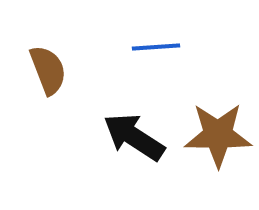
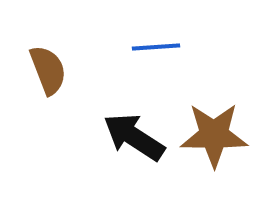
brown star: moved 4 px left
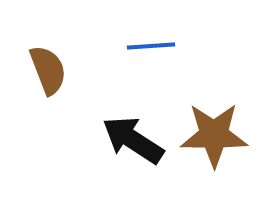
blue line: moved 5 px left, 1 px up
black arrow: moved 1 px left, 3 px down
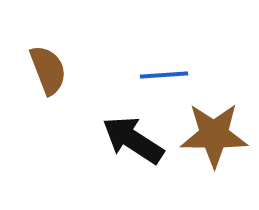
blue line: moved 13 px right, 29 px down
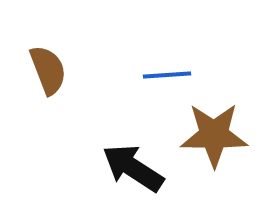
blue line: moved 3 px right
black arrow: moved 28 px down
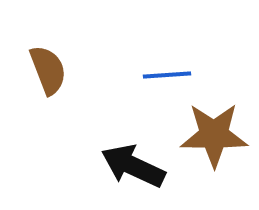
black arrow: moved 2 px up; rotated 8 degrees counterclockwise
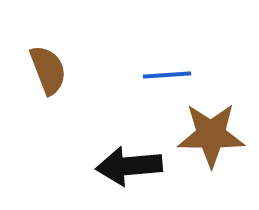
brown star: moved 3 px left
black arrow: moved 4 px left; rotated 30 degrees counterclockwise
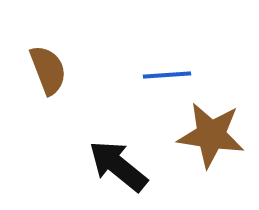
brown star: rotated 8 degrees clockwise
black arrow: moved 11 px left; rotated 44 degrees clockwise
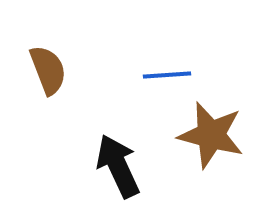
brown star: rotated 6 degrees clockwise
black arrow: rotated 26 degrees clockwise
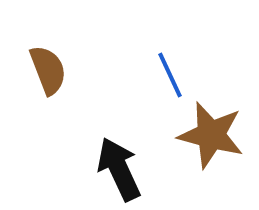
blue line: moved 3 px right; rotated 69 degrees clockwise
black arrow: moved 1 px right, 3 px down
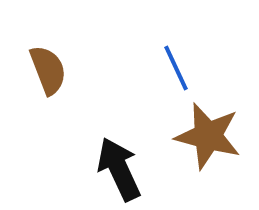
blue line: moved 6 px right, 7 px up
brown star: moved 3 px left, 1 px down
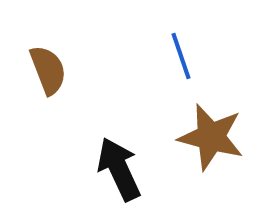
blue line: moved 5 px right, 12 px up; rotated 6 degrees clockwise
brown star: moved 3 px right, 1 px down
